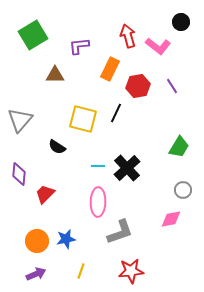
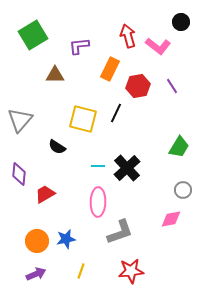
red trapezoid: rotated 15 degrees clockwise
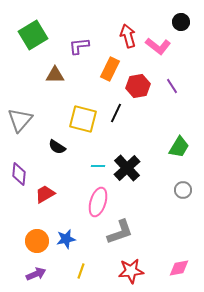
pink ellipse: rotated 16 degrees clockwise
pink diamond: moved 8 px right, 49 px down
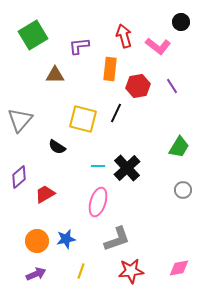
red arrow: moved 4 px left
orange rectangle: rotated 20 degrees counterclockwise
purple diamond: moved 3 px down; rotated 45 degrees clockwise
gray L-shape: moved 3 px left, 7 px down
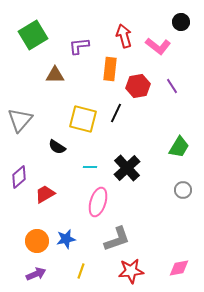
cyan line: moved 8 px left, 1 px down
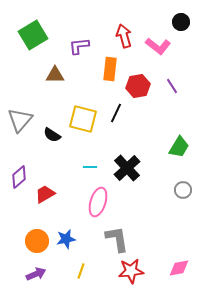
black semicircle: moved 5 px left, 12 px up
gray L-shape: rotated 80 degrees counterclockwise
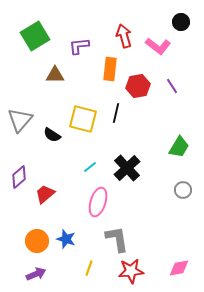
green square: moved 2 px right, 1 px down
black line: rotated 12 degrees counterclockwise
cyan line: rotated 40 degrees counterclockwise
red trapezoid: rotated 10 degrees counterclockwise
blue star: rotated 30 degrees clockwise
yellow line: moved 8 px right, 3 px up
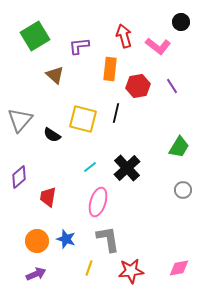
brown triangle: rotated 42 degrees clockwise
red trapezoid: moved 3 px right, 3 px down; rotated 40 degrees counterclockwise
gray L-shape: moved 9 px left
